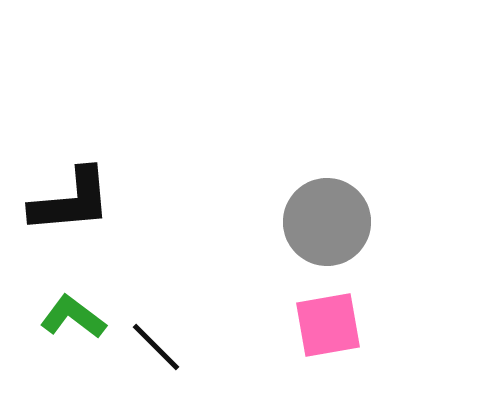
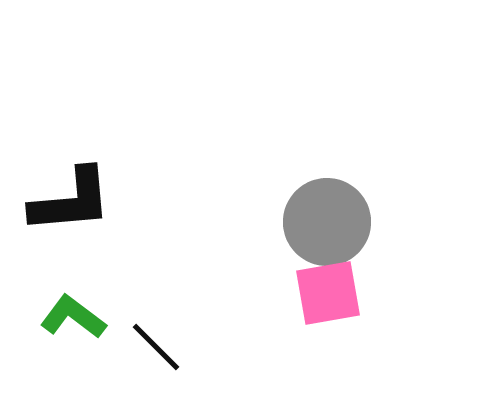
pink square: moved 32 px up
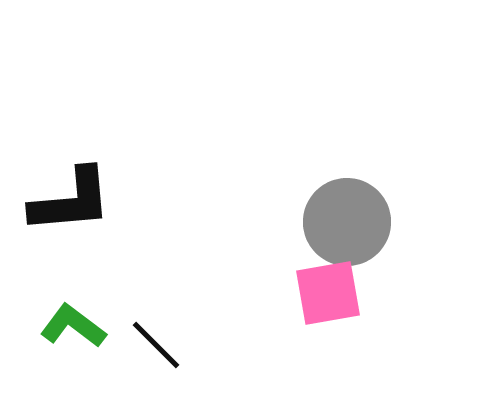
gray circle: moved 20 px right
green L-shape: moved 9 px down
black line: moved 2 px up
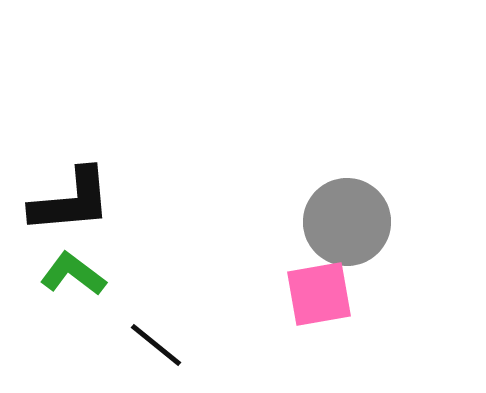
pink square: moved 9 px left, 1 px down
green L-shape: moved 52 px up
black line: rotated 6 degrees counterclockwise
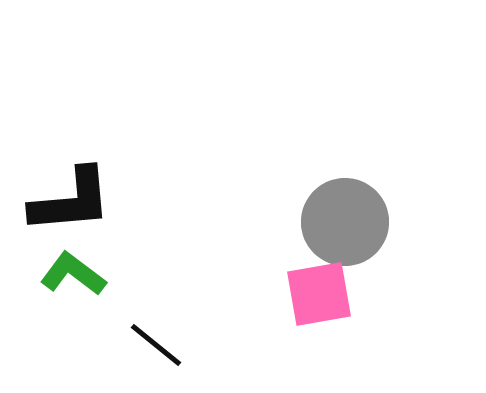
gray circle: moved 2 px left
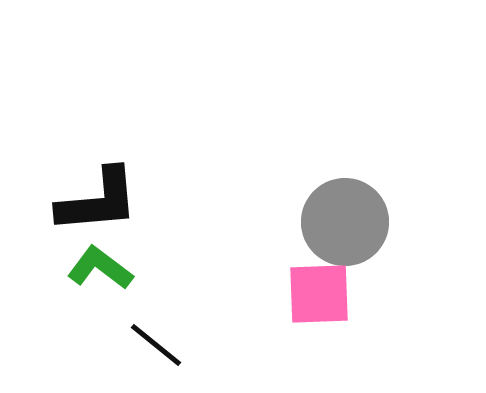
black L-shape: moved 27 px right
green L-shape: moved 27 px right, 6 px up
pink square: rotated 8 degrees clockwise
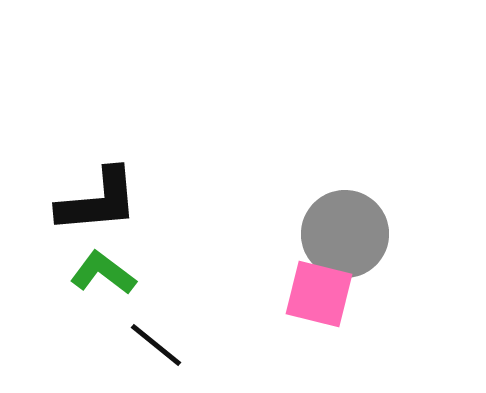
gray circle: moved 12 px down
green L-shape: moved 3 px right, 5 px down
pink square: rotated 16 degrees clockwise
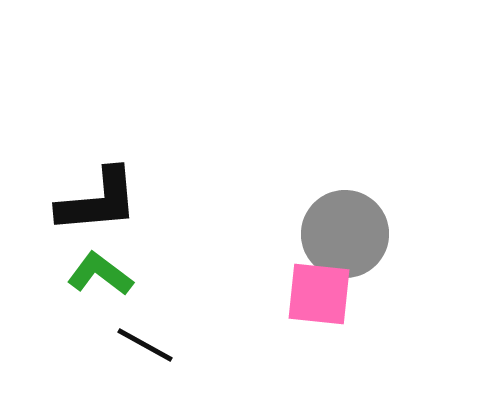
green L-shape: moved 3 px left, 1 px down
pink square: rotated 8 degrees counterclockwise
black line: moved 11 px left; rotated 10 degrees counterclockwise
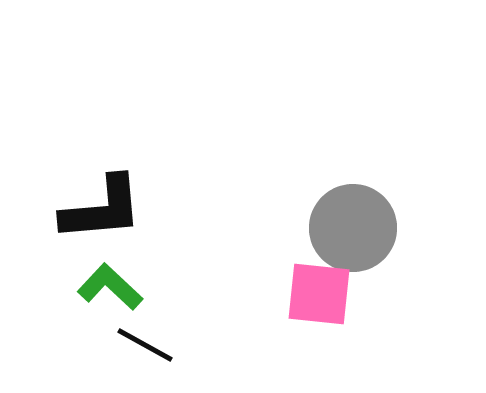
black L-shape: moved 4 px right, 8 px down
gray circle: moved 8 px right, 6 px up
green L-shape: moved 10 px right, 13 px down; rotated 6 degrees clockwise
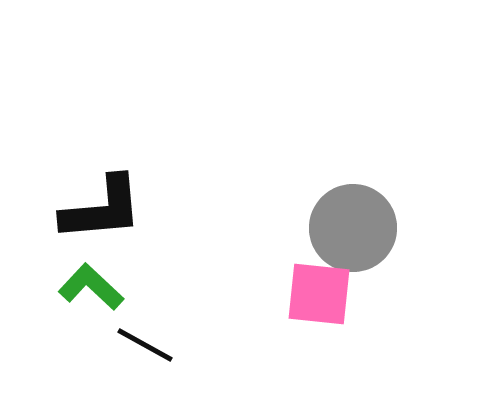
green L-shape: moved 19 px left
